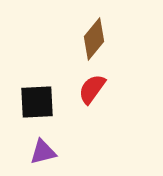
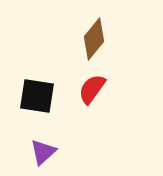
black square: moved 6 px up; rotated 12 degrees clockwise
purple triangle: rotated 28 degrees counterclockwise
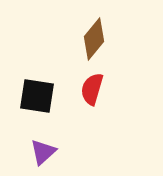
red semicircle: rotated 20 degrees counterclockwise
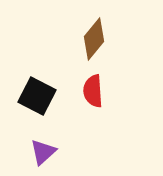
red semicircle: moved 1 px right, 2 px down; rotated 20 degrees counterclockwise
black square: rotated 18 degrees clockwise
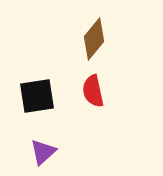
red semicircle: rotated 8 degrees counterclockwise
black square: rotated 36 degrees counterclockwise
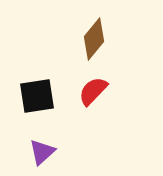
red semicircle: rotated 56 degrees clockwise
purple triangle: moved 1 px left
